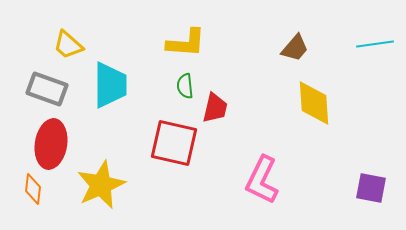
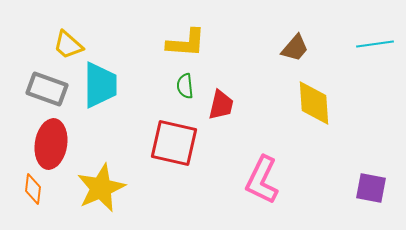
cyan trapezoid: moved 10 px left
red trapezoid: moved 6 px right, 3 px up
yellow star: moved 3 px down
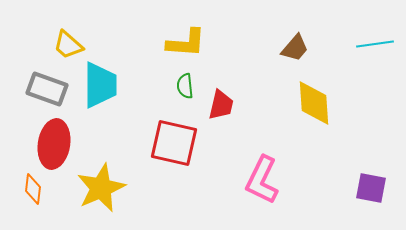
red ellipse: moved 3 px right
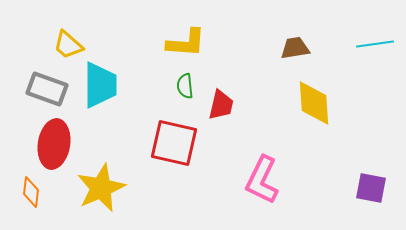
brown trapezoid: rotated 140 degrees counterclockwise
orange diamond: moved 2 px left, 3 px down
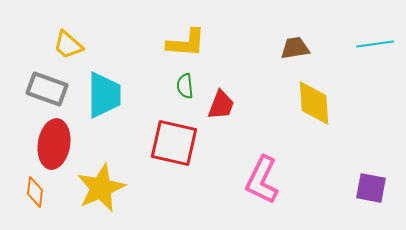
cyan trapezoid: moved 4 px right, 10 px down
red trapezoid: rotated 8 degrees clockwise
orange diamond: moved 4 px right
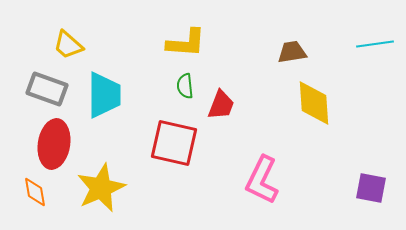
brown trapezoid: moved 3 px left, 4 px down
orange diamond: rotated 16 degrees counterclockwise
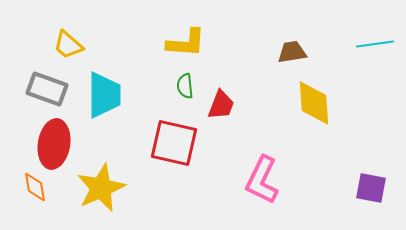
orange diamond: moved 5 px up
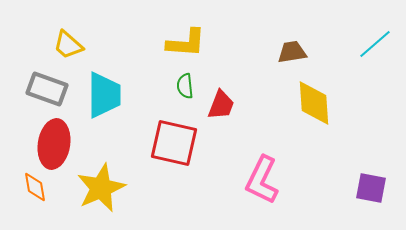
cyan line: rotated 33 degrees counterclockwise
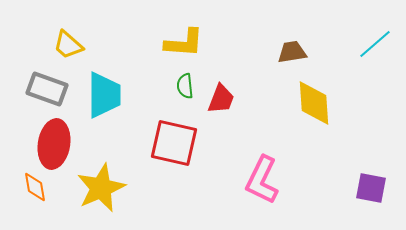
yellow L-shape: moved 2 px left
red trapezoid: moved 6 px up
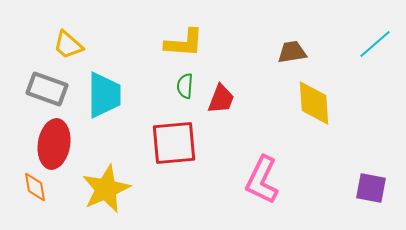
green semicircle: rotated 10 degrees clockwise
red square: rotated 18 degrees counterclockwise
yellow star: moved 5 px right, 1 px down
